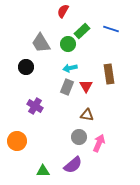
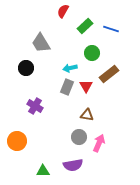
green rectangle: moved 3 px right, 5 px up
green circle: moved 24 px right, 9 px down
black circle: moved 1 px down
brown rectangle: rotated 60 degrees clockwise
purple semicircle: rotated 30 degrees clockwise
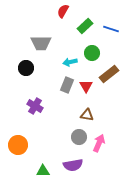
gray trapezoid: rotated 60 degrees counterclockwise
cyan arrow: moved 6 px up
gray rectangle: moved 2 px up
orange circle: moved 1 px right, 4 px down
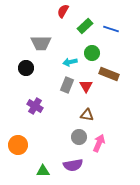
brown rectangle: rotated 60 degrees clockwise
